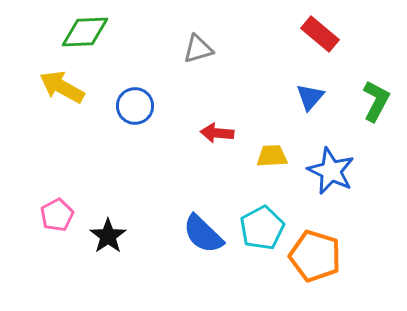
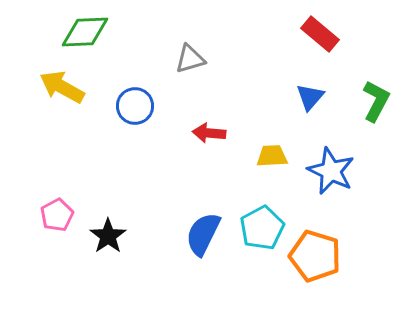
gray triangle: moved 8 px left, 10 px down
red arrow: moved 8 px left
blue semicircle: rotated 72 degrees clockwise
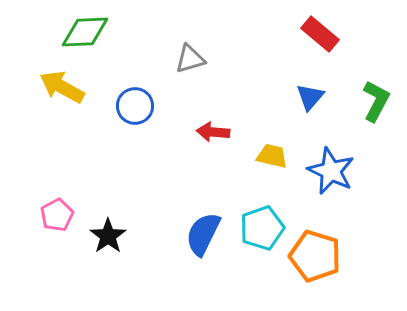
red arrow: moved 4 px right, 1 px up
yellow trapezoid: rotated 16 degrees clockwise
cyan pentagon: rotated 9 degrees clockwise
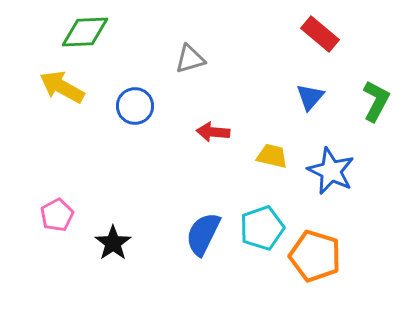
black star: moved 5 px right, 7 px down
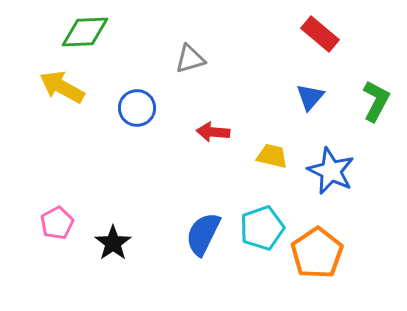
blue circle: moved 2 px right, 2 px down
pink pentagon: moved 8 px down
orange pentagon: moved 2 px right, 3 px up; rotated 21 degrees clockwise
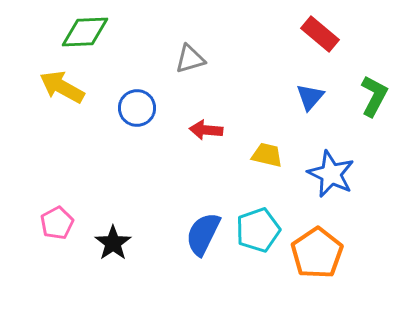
green L-shape: moved 2 px left, 5 px up
red arrow: moved 7 px left, 2 px up
yellow trapezoid: moved 5 px left, 1 px up
blue star: moved 3 px down
cyan pentagon: moved 4 px left, 2 px down
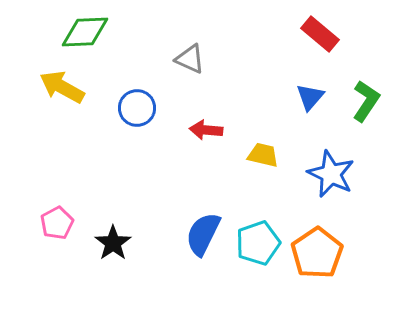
gray triangle: rotated 40 degrees clockwise
green L-shape: moved 8 px left, 5 px down; rotated 6 degrees clockwise
yellow trapezoid: moved 4 px left
cyan pentagon: moved 13 px down
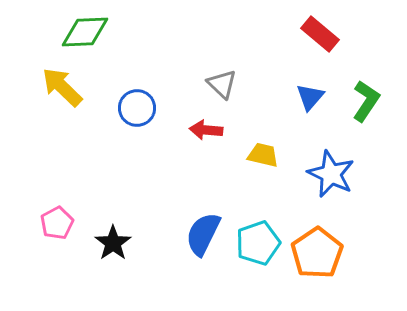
gray triangle: moved 32 px right, 25 px down; rotated 20 degrees clockwise
yellow arrow: rotated 15 degrees clockwise
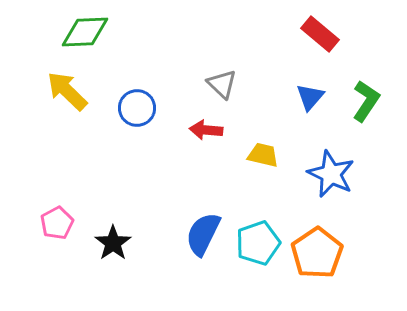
yellow arrow: moved 5 px right, 4 px down
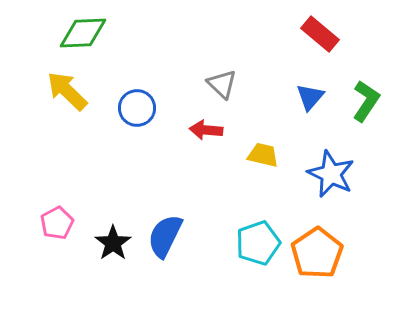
green diamond: moved 2 px left, 1 px down
blue semicircle: moved 38 px left, 2 px down
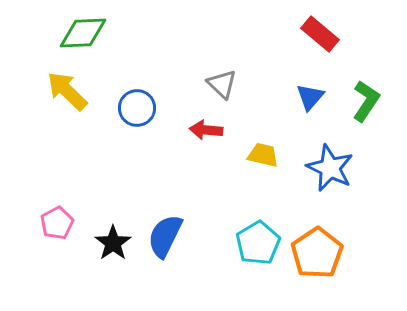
blue star: moved 1 px left, 6 px up
cyan pentagon: rotated 12 degrees counterclockwise
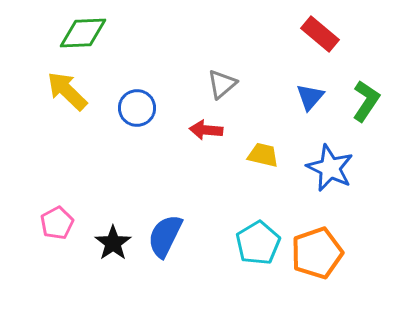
gray triangle: rotated 36 degrees clockwise
orange pentagon: rotated 15 degrees clockwise
